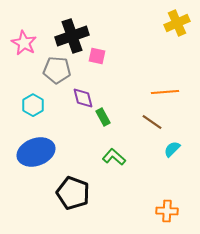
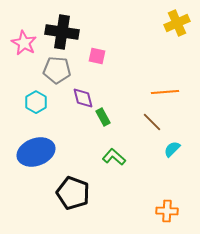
black cross: moved 10 px left, 4 px up; rotated 28 degrees clockwise
cyan hexagon: moved 3 px right, 3 px up
brown line: rotated 10 degrees clockwise
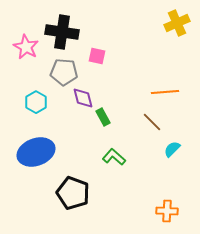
pink star: moved 2 px right, 4 px down
gray pentagon: moved 7 px right, 2 px down
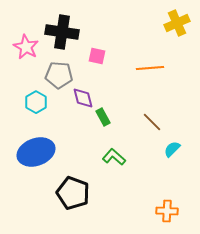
gray pentagon: moved 5 px left, 3 px down
orange line: moved 15 px left, 24 px up
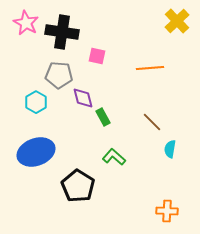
yellow cross: moved 2 px up; rotated 20 degrees counterclockwise
pink star: moved 24 px up
cyan semicircle: moved 2 px left; rotated 36 degrees counterclockwise
black pentagon: moved 5 px right, 7 px up; rotated 12 degrees clockwise
